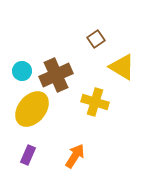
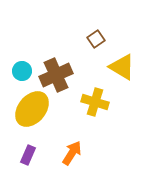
orange arrow: moved 3 px left, 3 px up
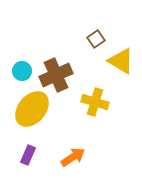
yellow triangle: moved 1 px left, 6 px up
orange arrow: moved 1 px right, 4 px down; rotated 25 degrees clockwise
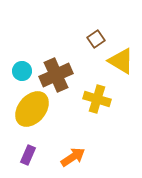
yellow cross: moved 2 px right, 3 px up
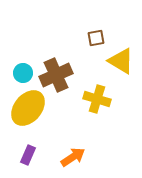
brown square: moved 1 px up; rotated 24 degrees clockwise
cyan circle: moved 1 px right, 2 px down
yellow ellipse: moved 4 px left, 1 px up
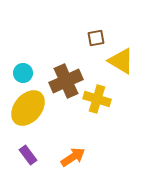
brown cross: moved 10 px right, 6 px down
purple rectangle: rotated 60 degrees counterclockwise
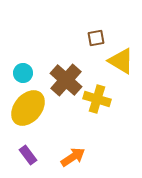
brown cross: moved 1 px up; rotated 24 degrees counterclockwise
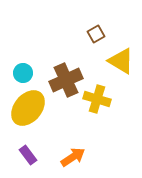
brown square: moved 4 px up; rotated 18 degrees counterclockwise
brown cross: rotated 24 degrees clockwise
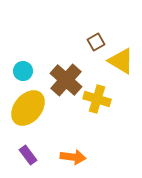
brown square: moved 8 px down
cyan circle: moved 2 px up
brown cross: rotated 24 degrees counterclockwise
orange arrow: rotated 40 degrees clockwise
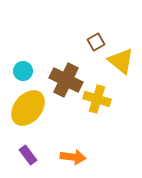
yellow triangle: rotated 8 degrees clockwise
brown cross: rotated 16 degrees counterclockwise
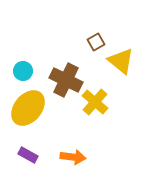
yellow cross: moved 2 px left, 3 px down; rotated 24 degrees clockwise
purple rectangle: rotated 24 degrees counterclockwise
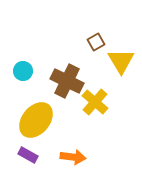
yellow triangle: rotated 20 degrees clockwise
brown cross: moved 1 px right, 1 px down
yellow ellipse: moved 8 px right, 12 px down
